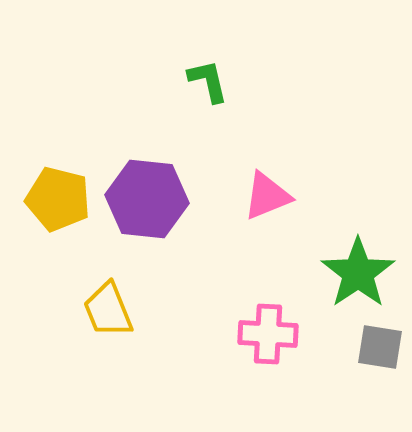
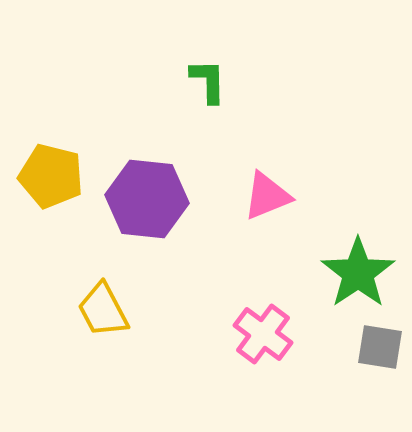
green L-shape: rotated 12 degrees clockwise
yellow pentagon: moved 7 px left, 23 px up
yellow trapezoid: moved 5 px left; rotated 6 degrees counterclockwise
pink cross: moved 5 px left; rotated 34 degrees clockwise
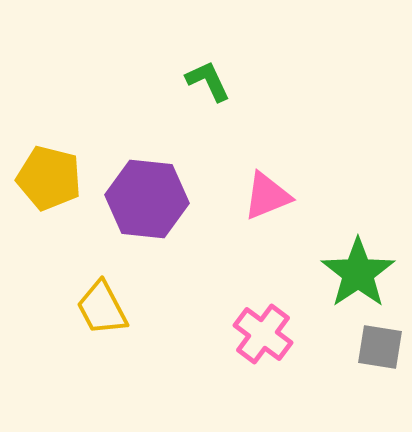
green L-shape: rotated 24 degrees counterclockwise
yellow pentagon: moved 2 px left, 2 px down
yellow trapezoid: moved 1 px left, 2 px up
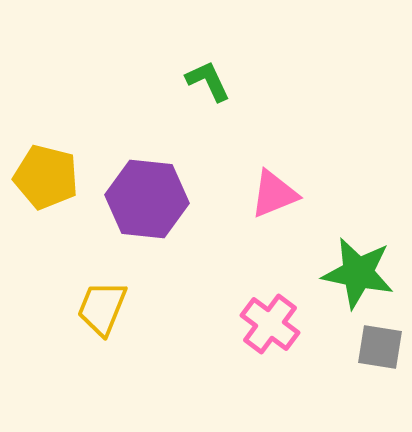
yellow pentagon: moved 3 px left, 1 px up
pink triangle: moved 7 px right, 2 px up
green star: rotated 26 degrees counterclockwise
yellow trapezoid: rotated 50 degrees clockwise
pink cross: moved 7 px right, 10 px up
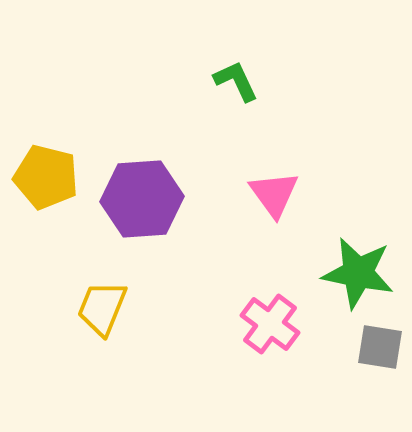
green L-shape: moved 28 px right
pink triangle: rotated 44 degrees counterclockwise
purple hexagon: moved 5 px left; rotated 10 degrees counterclockwise
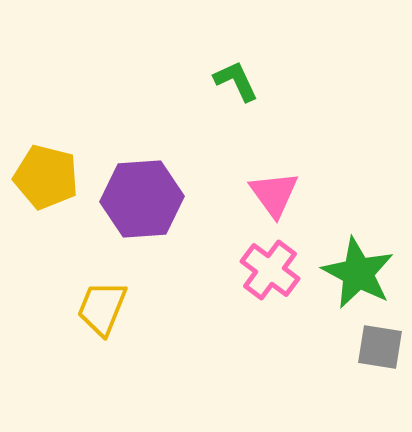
green star: rotated 16 degrees clockwise
pink cross: moved 54 px up
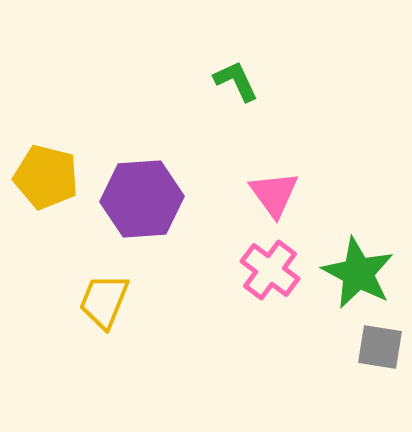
yellow trapezoid: moved 2 px right, 7 px up
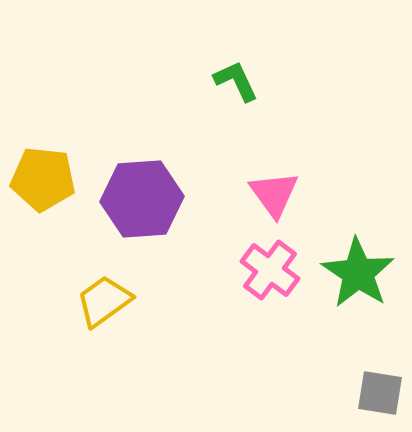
yellow pentagon: moved 3 px left, 2 px down; rotated 8 degrees counterclockwise
green star: rotated 6 degrees clockwise
yellow trapezoid: rotated 32 degrees clockwise
gray square: moved 46 px down
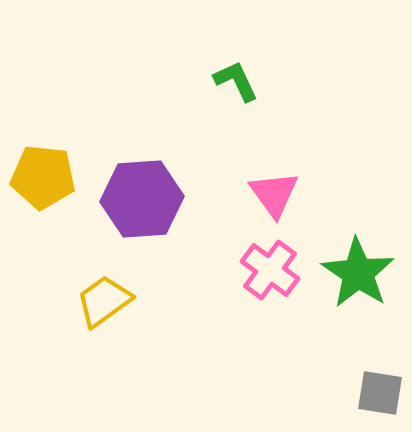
yellow pentagon: moved 2 px up
